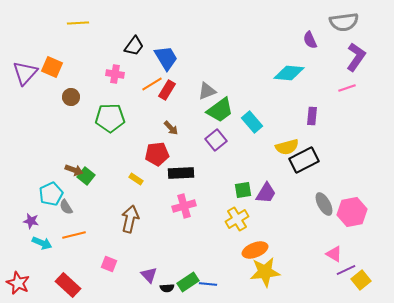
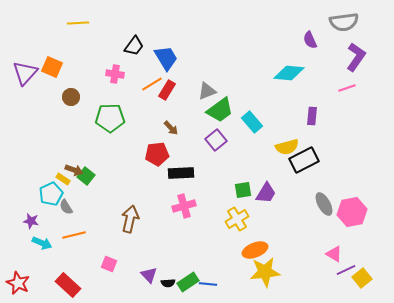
yellow rectangle at (136, 179): moved 73 px left
yellow square at (361, 280): moved 1 px right, 2 px up
black semicircle at (167, 288): moved 1 px right, 5 px up
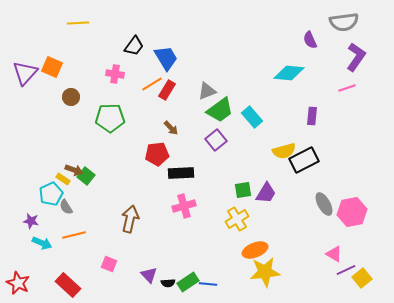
cyan rectangle at (252, 122): moved 5 px up
yellow semicircle at (287, 147): moved 3 px left, 4 px down
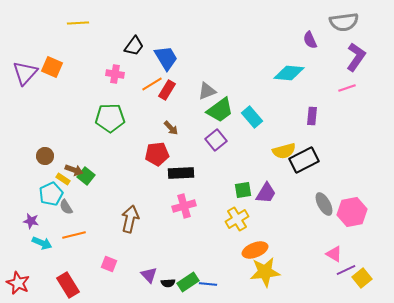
brown circle at (71, 97): moved 26 px left, 59 px down
red rectangle at (68, 285): rotated 15 degrees clockwise
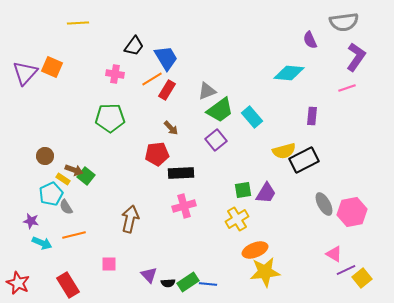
orange line at (152, 84): moved 5 px up
pink square at (109, 264): rotated 21 degrees counterclockwise
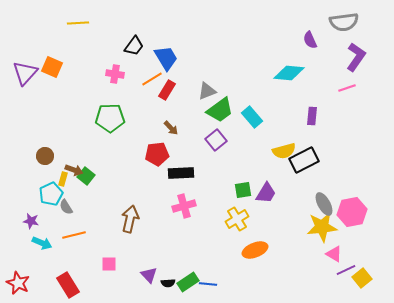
yellow rectangle at (63, 179): rotated 72 degrees clockwise
yellow star at (265, 272): moved 57 px right, 45 px up
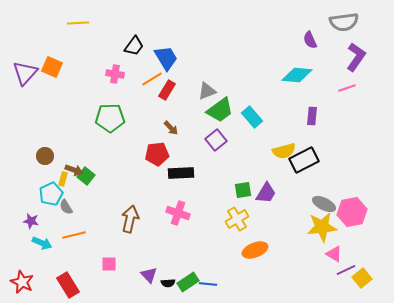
cyan diamond at (289, 73): moved 8 px right, 2 px down
gray ellipse at (324, 204): rotated 35 degrees counterclockwise
pink cross at (184, 206): moved 6 px left, 7 px down; rotated 35 degrees clockwise
red star at (18, 283): moved 4 px right, 1 px up
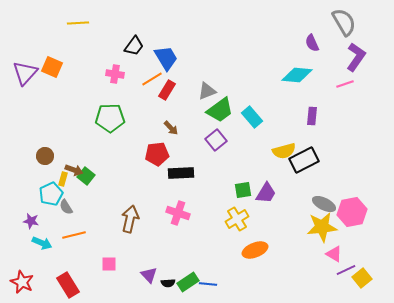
gray semicircle at (344, 22): rotated 112 degrees counterclockwise
purple semicircle at (310, 40): moved 2 px right, 3 px down
pink line at (347, 88): moved 2 px left, 4 px up
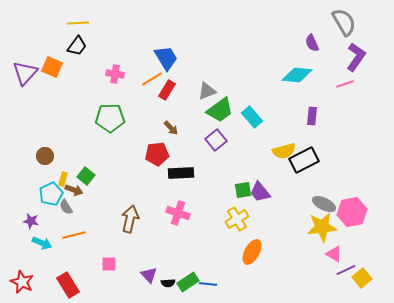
black trapezoid at (134, 46): moved 57 px left
brown arrow at (74, 170): moved 20 px down
purple trapezoid at (266, 193): moved 6 px left, 1 px up; rotated 110 degrees clockwise
orange ellipse at (255, 250): moved 3 px left, 2 px down; rotated 40 degrees counterclockwise
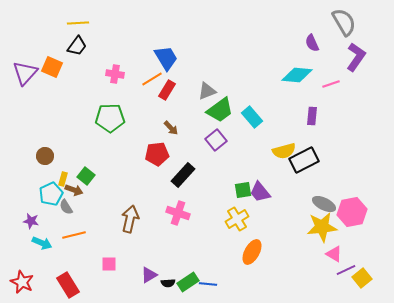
pink line at (345, 84): moved 14 px left
black rectangle at (181, 173): moved 2 px right, 2 px down; rotated 45 degrees counterclockwise
purple triangle at (149, 275): rotated 42 degrees clockwise
